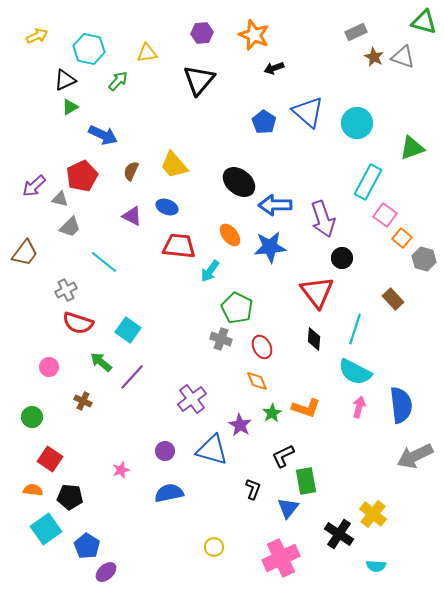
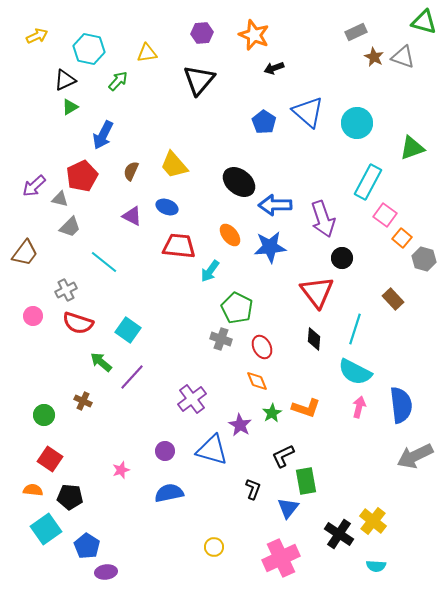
blue arrow at (103, 135): rotated 92 degrees clockwise
pink circle at (49, 367): moved 16 px left, 51 px up
green circle at (32, 417): moved 12 px right, 2 px up
yellow cross at (373, 514): moved 7 px down
purple ellipse at (106, 572): rotated 35 degrees clockwise
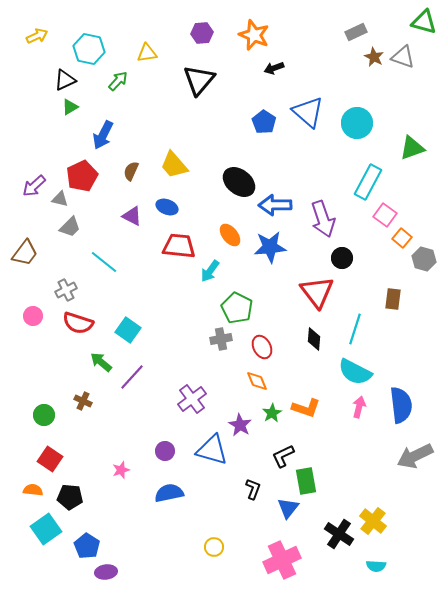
brown rectangle at (393, 299): rotated 50 degrees clockwise
gray cross at (221, 339): rotated 30 degrees counterclockwise
pink cross at (281, 558): moved 1 px right, 2 px down
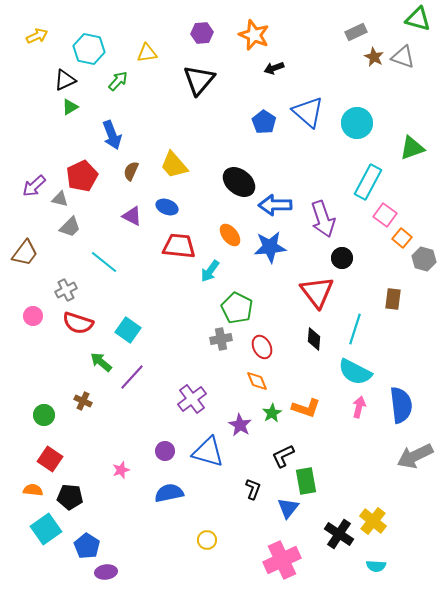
green triangle at (424, 22): moved 6 px left, 3 px up
blue arrow at (103, 135): moved 9 px right; rotated 48 degrees counterclockwise
blue triangle at (212, 450): moved 4 px left, 2 px down
yellow circle at (214, 547): moved 7 px left, 7 px up
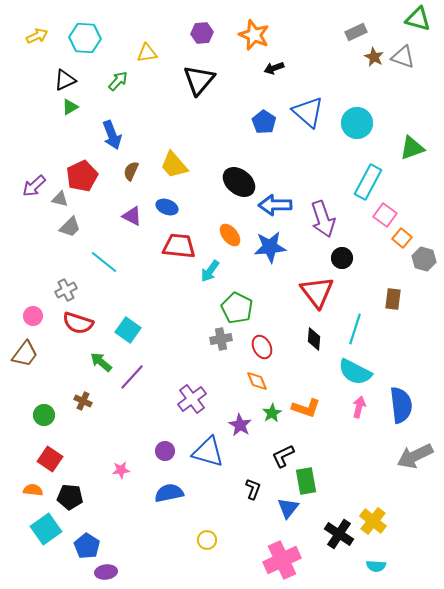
cyan hexagon at (89, 49): moved 4 px left, 11 px up; rotated 8 degrees counterclockwise
brown trapezoid at (25, 253): moved 101 px down
pink star at (121, 470): rotated 12 degrees clockwise
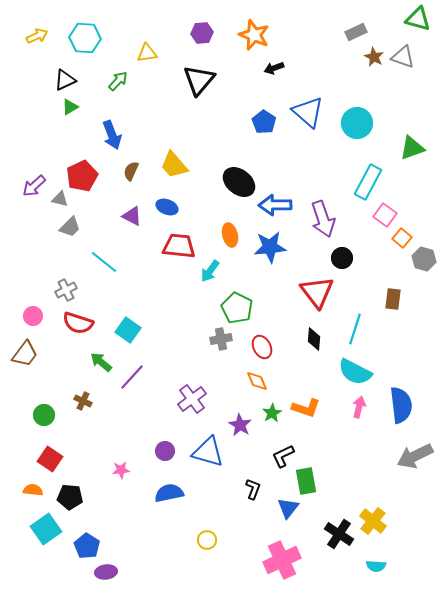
orange ellipse at (230, 235): rotated 25 degrees clockwise
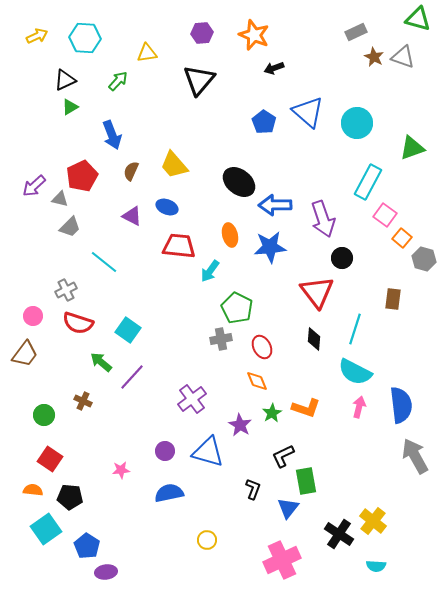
gray arrow at (415, 456): rotated 87 degrees clockwise
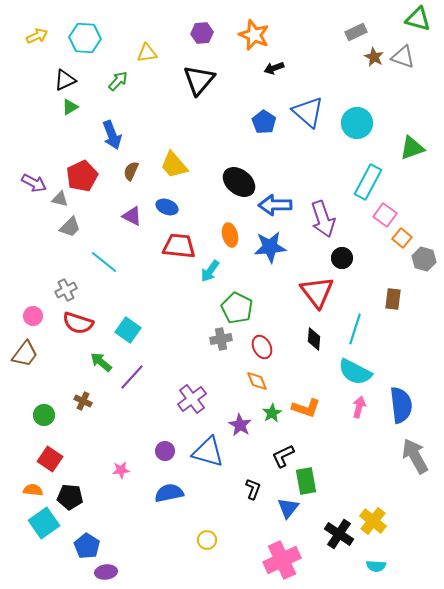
purple arrow at (34, 186): moved 3 px up; rotated 110 degrees counterclockwise
cyan square at (46, 529): moved 2 px left, 6 px up
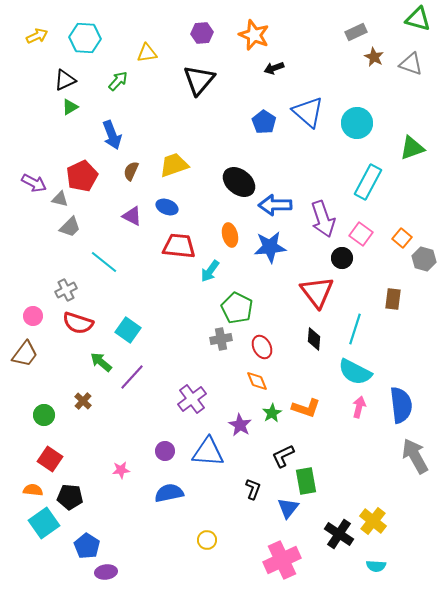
gray triangle at (403, 57): moved 8 px right, 7 px down
yellow trapezoid at (174, 165): rotated 112 degrees clockwise
pink square at (385, 215): moved 24 px left, 19 px down
brown cross at (83, 401): rotated 18 degrees clockwise
blue triangle at (208, 452): rotated 12 degrees counterclockwise
